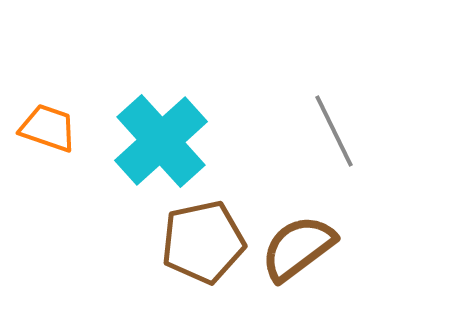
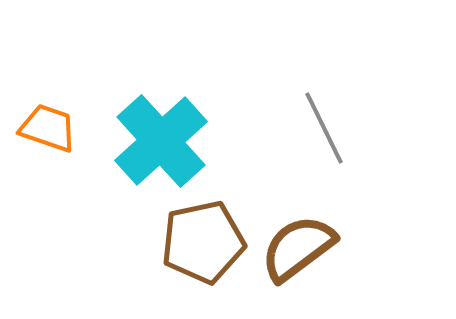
gray line: moved 10 px left, 3 px up
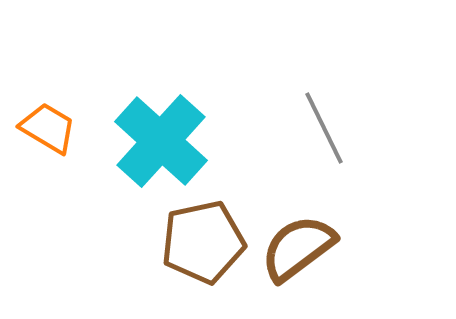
orange trapezoid: rotated 12 degrees clockwise
cyan cross: rotated 6 degrees counterclockwise
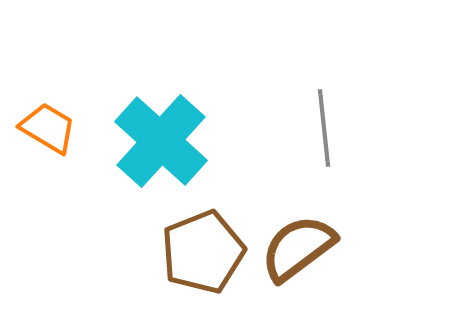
gray line: rotated 20 degrees clockwise
brown pentagon: moved 10 px down; rotated 10 degrees counterclockwise
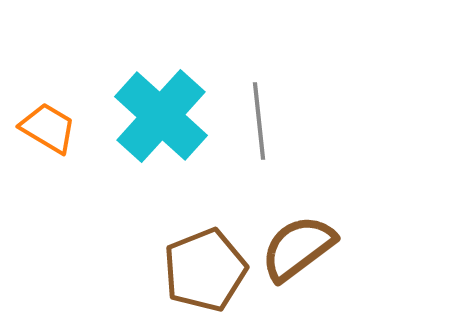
gray line: moved 65 px left, 7 px up
cyan cross: moved 25 px up
brown pentagon: moved 2 px right, 18 px down
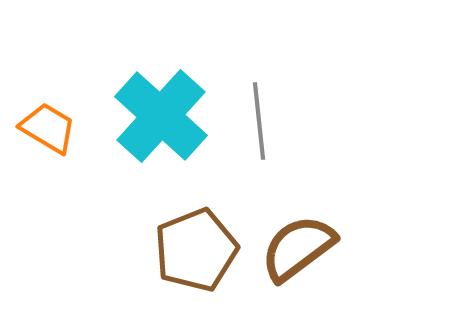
brown pentagon: moved 9 px left, 20 px up
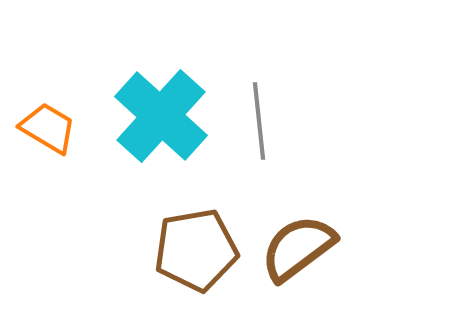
brown pentagon: rotated 12 degrees clockwise
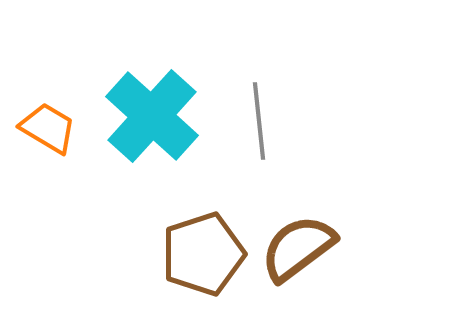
cyan cross: moved 9 px left
brown pentagon: moved 7 px right, 4 px down; rotated 8 degrees counterclockwise
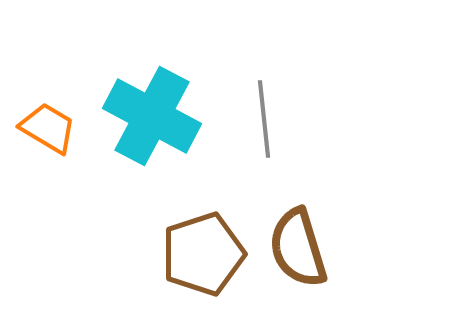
cyan cross: rotated 14 degrees counterclockwise
gray line: moved 5 px right, 2 px up
brown semicircle: rotated 70 degrees counterclockwise
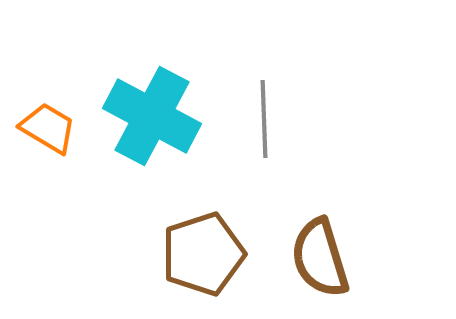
gray line: rotated 4 degrees clockwise
brown semicircle: moved 22 px right, 10 px down
